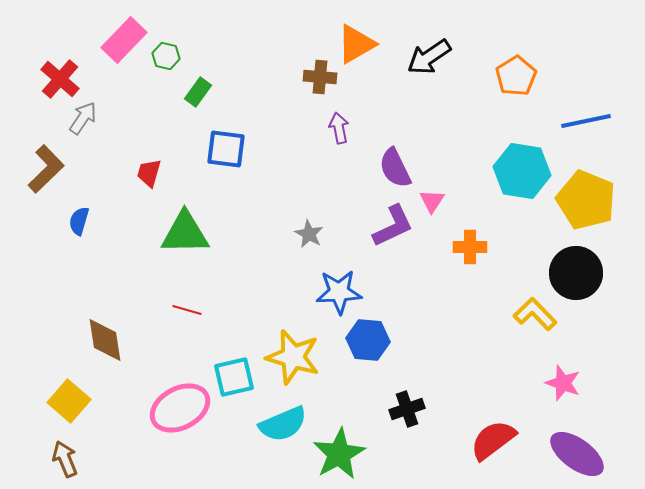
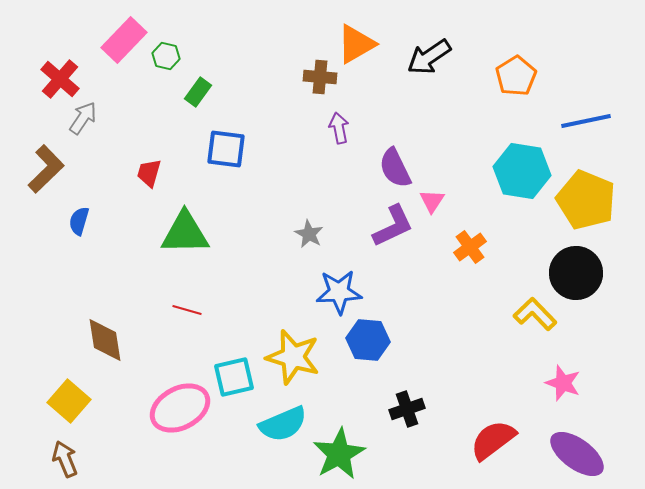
orange cross: rotated 36 degrees counterclockwise
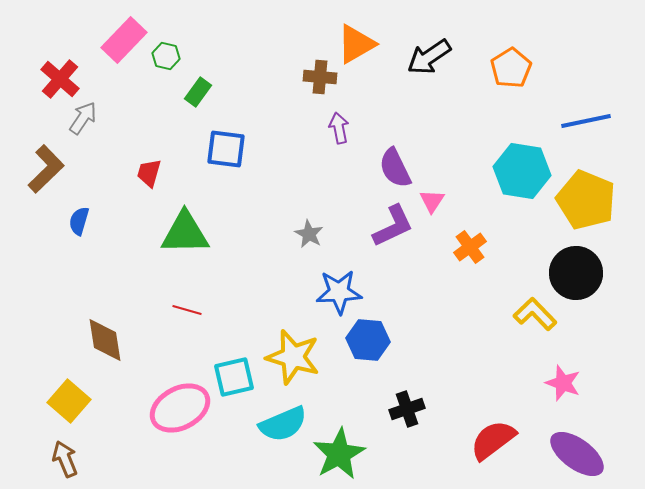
orange pentagon: moved 5 px left, 8 px up
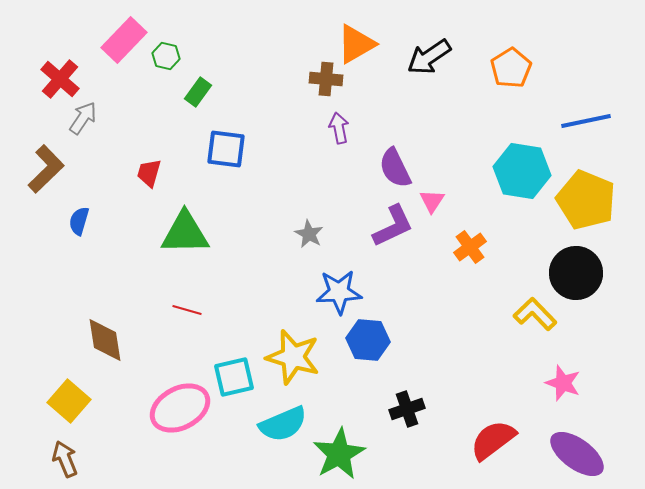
brown cross: moved 6 px right, 2 px down
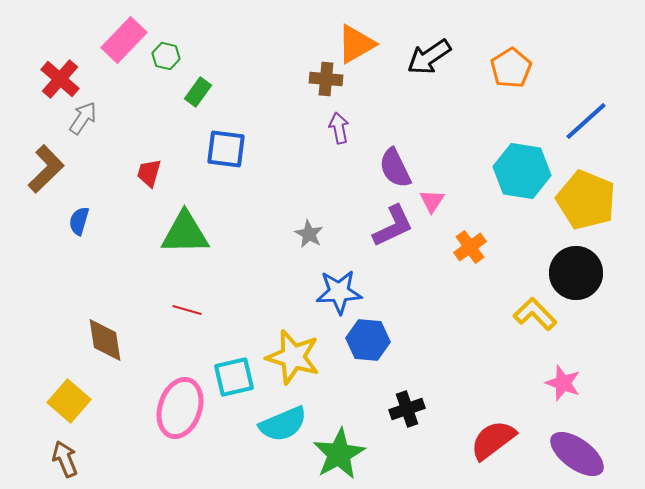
blue line: rotated 30 degrees counterclockwise
pink ellipse: rotated 44 degrees counterclockwise
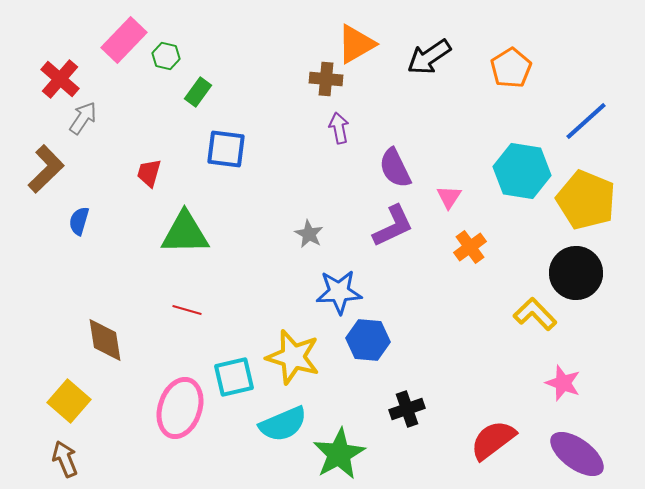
pink triangle: moved 17 px right, 4 px up
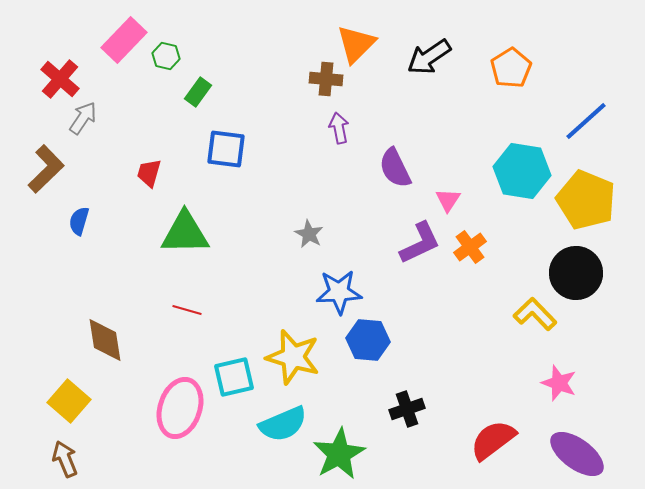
orange triangle: rotated 15 degrees counterclockwise
pink triangle: moved 1 px left, 3 px down
purple L-shape: moved 27 px right, 17 px down
pink star: moved 4 px left
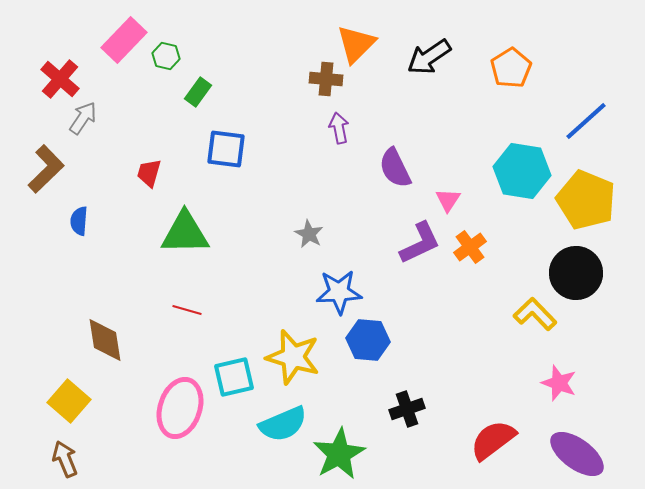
blue semicircle: rotated 12 degrees counterclockwise
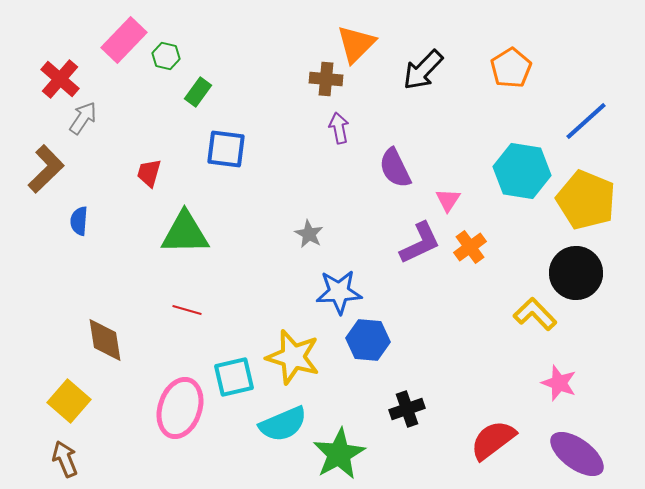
black arrow: moved 6 px left, 13 px down; rotated 12 degrees counterclockwise
